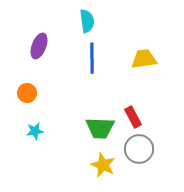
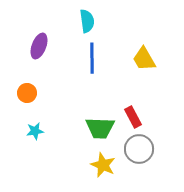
yellow trapezoid: rotated 112 degrees counterclockwise
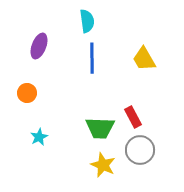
cyan star: moved 4 px right, 6 px down; rotated 18 degrees counterclockwise
gray circle: moved 1 px right, 1 px down
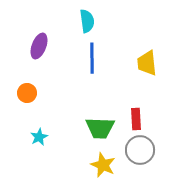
yellow trapezoid: moved 3 px right, 4 px down; rotated 24 degrees clockwise
red rectangle: moved 3 px right, 2 px down; rotated 25 degrees clockwise
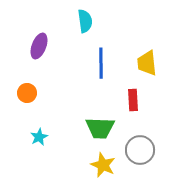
cyan semicircle: moved 2 px left
blue line: moved 9 px right, 5 px down
red rectangle: moved 3 px left, 19 px up
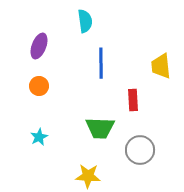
yellow trapezoid: moved 14 px right, 3 px down
orange circle: moved 12 px right, 7 px up
yellow star: moved 15 px left, 11 px down; rotated 20 degrees counterclockwise
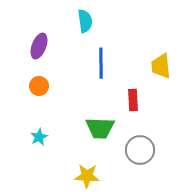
yellow star: moved 1 px left
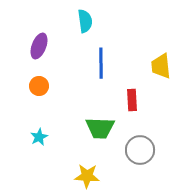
red rectangle: moved 1 px left
